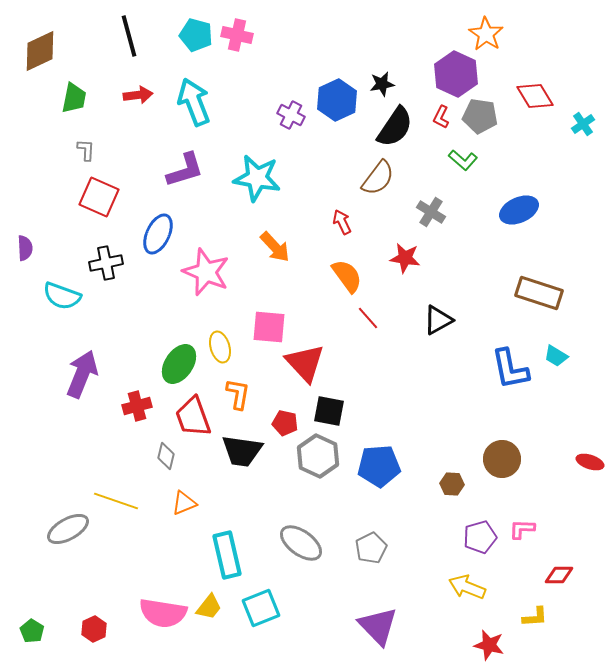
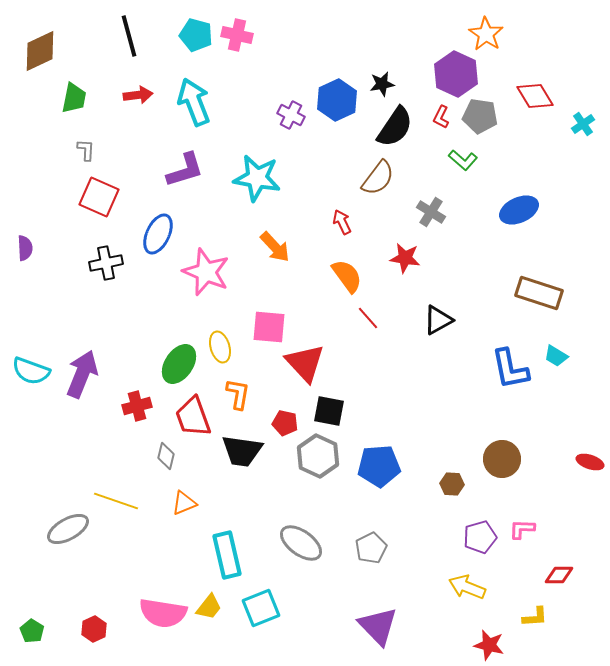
cyan semicircle at (62, 296): moved 31 px left, 75 px down
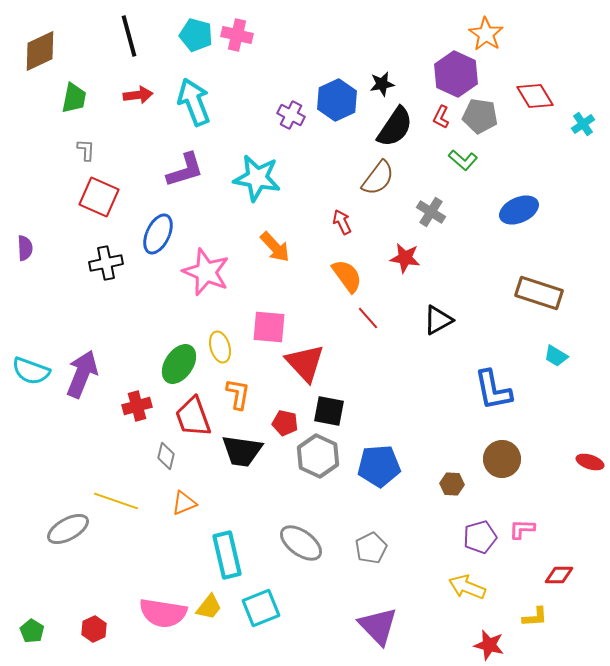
blue L-shape at (510, 369): moved 17 px left, 21 px down
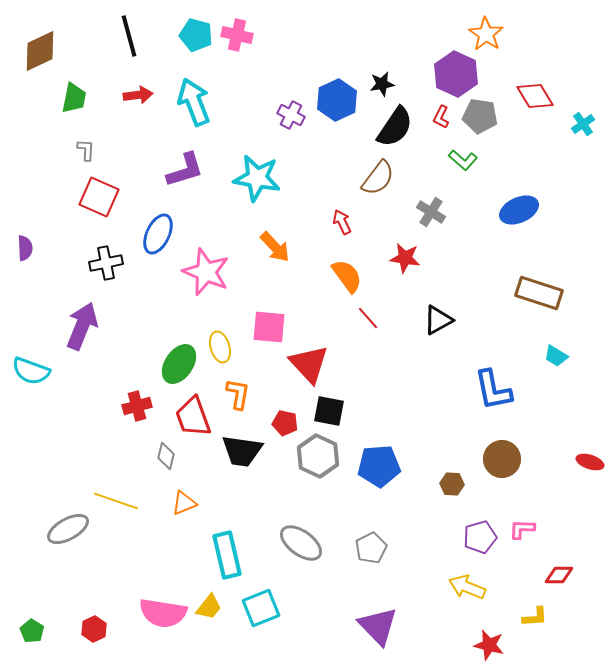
red triangle at (305, 363): moved 4 px right, 1 px down
purple arrow at (82, 374): moved 48 px up
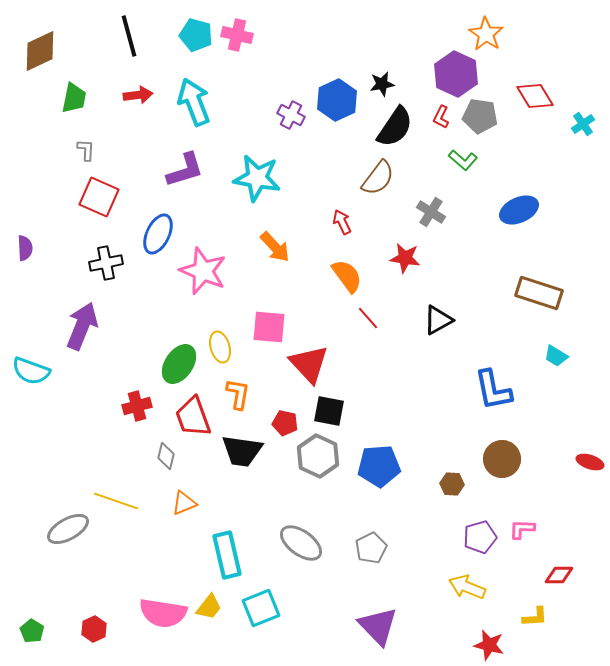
pink star at (206, 272): moved 3 px left, 1 px up
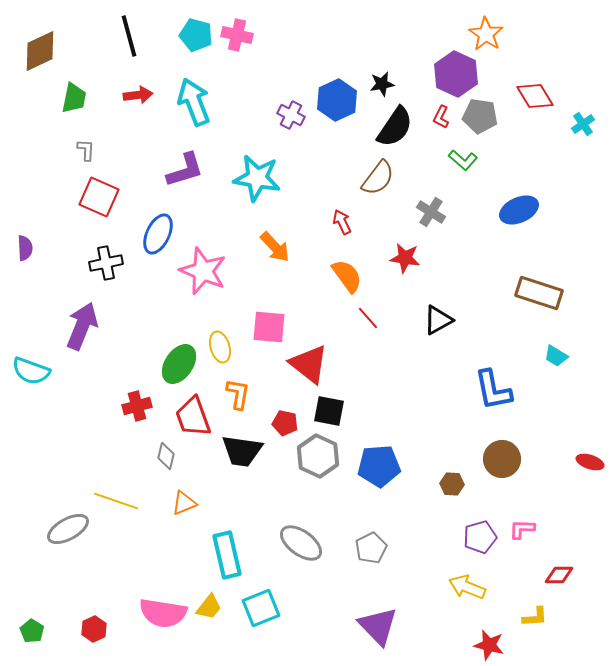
red triangle at (309, 364): rotated 9 degrees counterclockwise
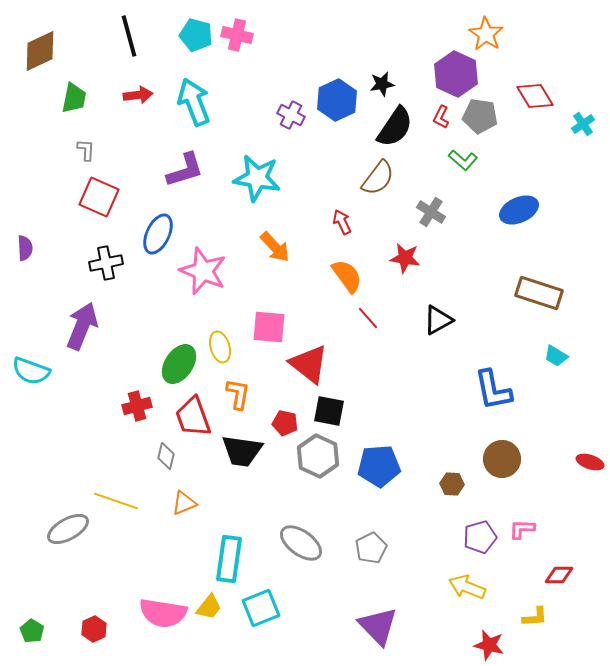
cyan rectangle at (227, 555): moved 2 px right, 4 px down; rotated 21 degrees clockwise
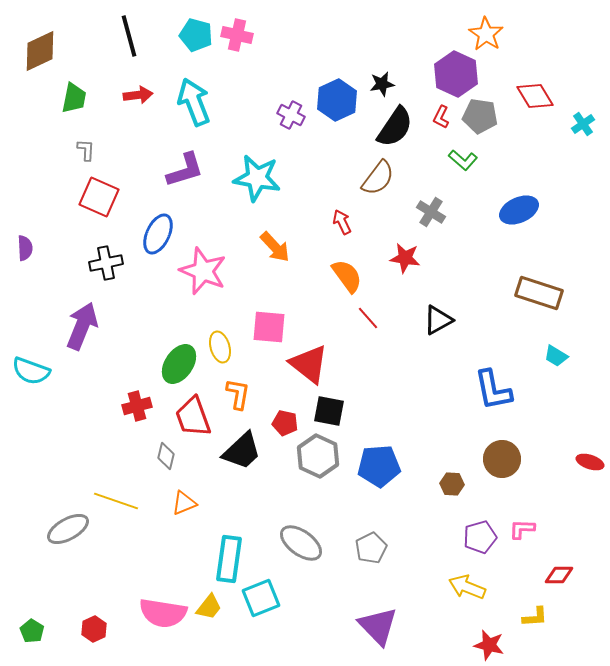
black trapezoid at (242, 451): rotated 51 degrees counterclockwise
cyan square at (261, 608): moved 10 px up
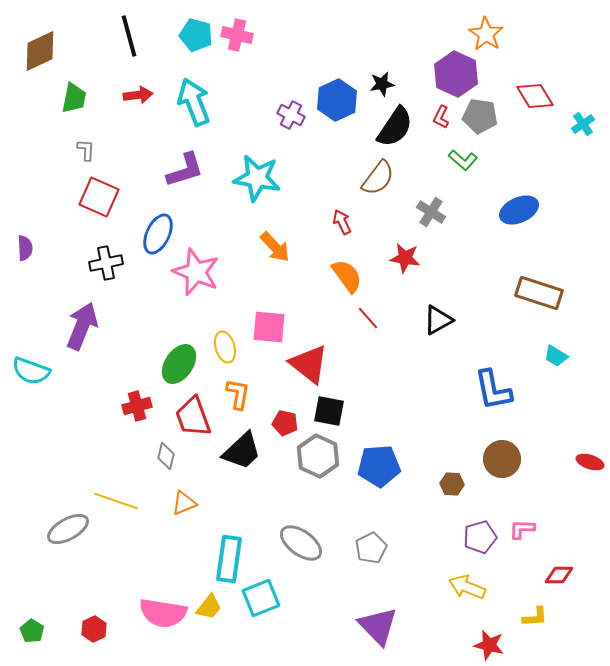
pink star at (203, 271): moved 7 px left, 1 px down
yellow ellipse at (220, 347): moved 5 px right
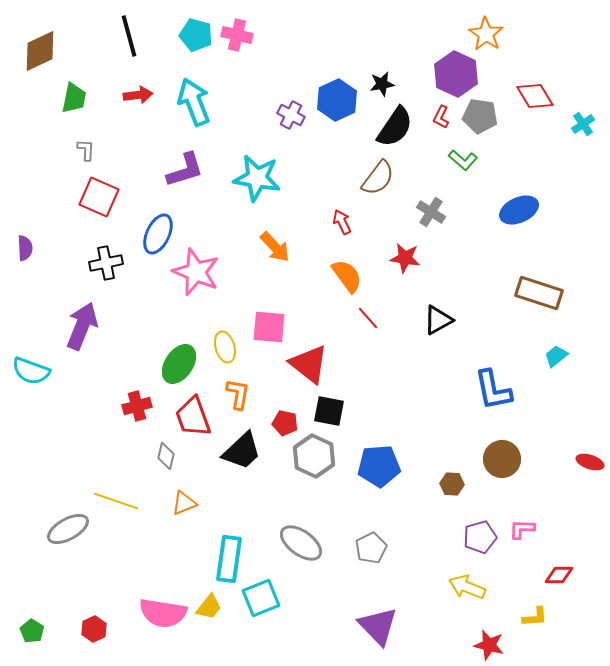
cyan trapezoid at (556, 356): rotated 110 degrees clockwise
gray hexagon at (318, 456): moved 4 px left
